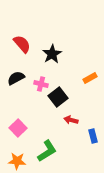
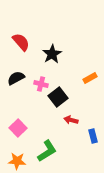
red semicircle: moved 1 px left, 2 px up
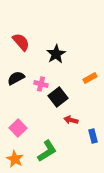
black star: moved 4 px right
orange star: moved 2 px left, 2 px up; rotated 24 degrees clockwise
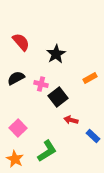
blue rectangle: rotated 32 degrees counterclockwise
